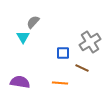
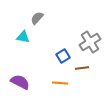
gray semicircle: moved 4 px right, 4 px up
cyan triangle: rotated 48 degrees counterclockwise
blue square: moved 3 px down; rotated 32 degrees counterclockwise
brown line: rotated 32 degrees counterclockwise
purple semicircle: rotated 18 degrees clockwise
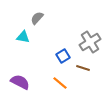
brown line: moved 1 px right; rotated 24 degrees clockwise
orange line: rotated 35 degrees clockwise
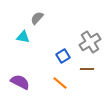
brown line: moved 4 px right, 1 px down; rotated 16 degrees counterclockwise
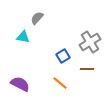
purple semicircle: moved 2 px down
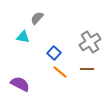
blue square: moved 9 px left, 3 px up; rotated 16 degrees counterclockwise
orange line: moved 11 px up
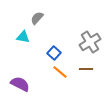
brown line: moved 1 px left
